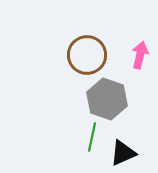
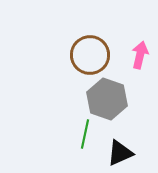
brown circle: moved 3 px right
green line: moved 7 px left, 3 px up
black triangle: moved 3 px left
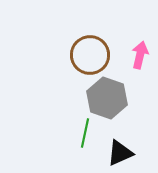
gray hexagon: moved 1 px up
green line: moved 1 px up
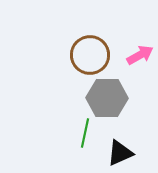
pink arrow: rotated 48 degrees clockwise
gray hexagon: rotated 18 degrees counterclockwise
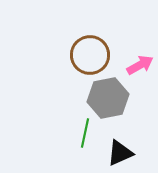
pink arrow: moved 10 px down
gray hexagon: moved 1 px right; rotated 12 degrees counterclockwise
